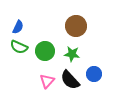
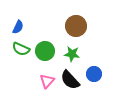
green semicircle: moved 2 px right, 2 px down
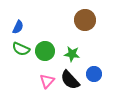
brown circle: moved 9 px right, 6 px up
